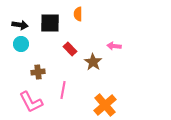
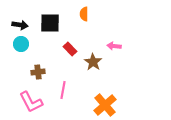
orange semicircle: moved 6 px right
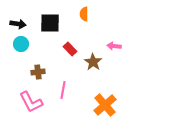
black arrow: moved 2 px left, 1 px up
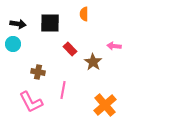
cyan circle: moved 8 px left
brown cross: rotated 16 degrees clockwise
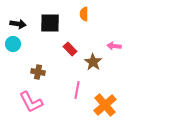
pink line: moved 14 px right
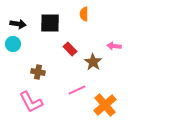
pink line: rotated 54 degrees clockwise
